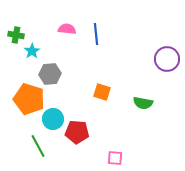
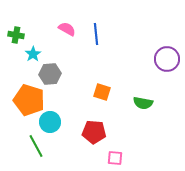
pink semicircle: rotated 24 degrees clockwise
cyan star: moved 1 px right, 3 px down
orange pentagon: moved 1 px down
cyan circle: moved 3 px left, 3 px down
red pentagon: moved 17 px right
green line: moved 2 px left
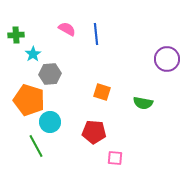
green cross: rotated 14 degrees counterclockwise
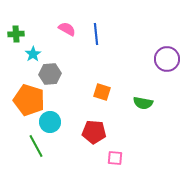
green cross: moved 1 px up
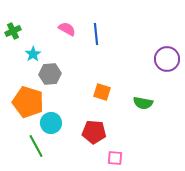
green cross: moved 3 px left, 3 px up; rotated 21 degrees counterclockwise
orange pentagon: moved 1 px left, 2 px down
cyan circle: moved 1 px right, 1 px down
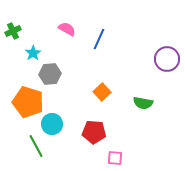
blue line: moved 3 px right, 5 px down; rotated 30 degrees clockwise
cyan star: moved 1 px up
orange square: rotated 30 degrees clockwise
cyan circle: moved 1 px right, 1 px down
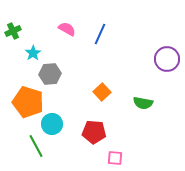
blue line: moved 1 px right, 5 px up
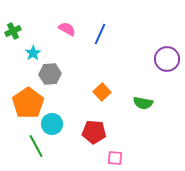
orange pentagon: moved 1 px down; rotated 20 degrees clockwise
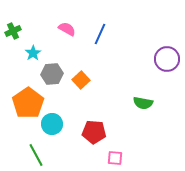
gray hexagon: moved 2 px right
orange square: moved 21 px left, 12 px up
green line: moved 9 px down
